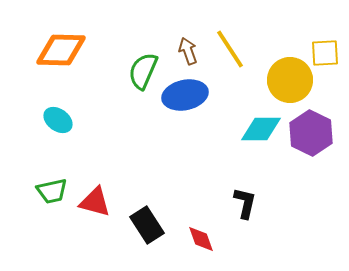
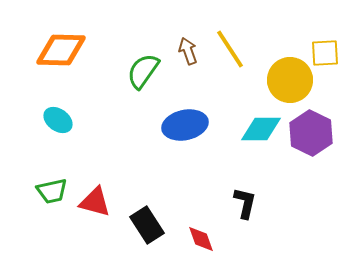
green semicircle: rotated 12 degrees clockwise
blue ellipse: moved 30 px down
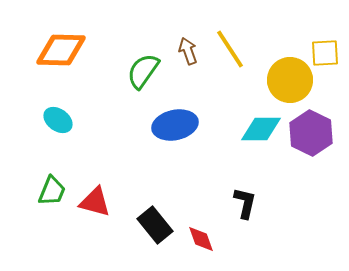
blue ellipse: moved 10 px left
green trapezoid: rotated 56 degrees counterclockwise
black rectangle: moved 8 px right; rotated 6 degrees counterclockwise
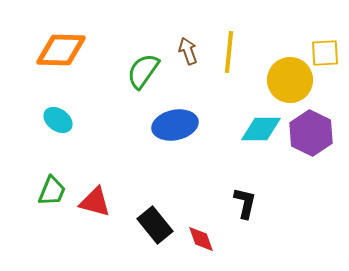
yellow line: moved 1 px left, 3 px down; rotated 39 degrees clockwise
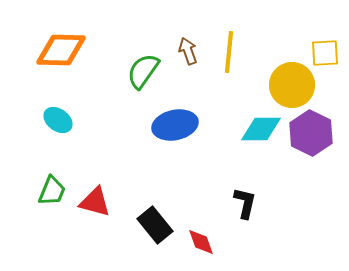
yellow circle: moved 2 px right, 5 px down
red diamond: moved 3 px down
